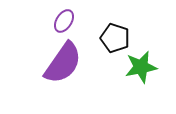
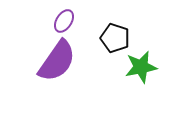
purple semicircle: moved 6 px left, 2 px up
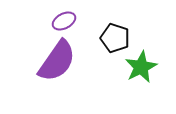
purple ellipse: rotated 30 degrees clockwise
green star: rotated 16 degrees counterclockwise
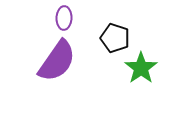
purple ellipse: moved 3 px up; rotated 60 degrees counterclockwise
green star: moved 1 px down; rotated 8 degrees counterclockwise
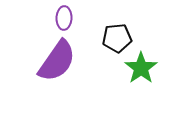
black pentagon: moved 2 px right; rotated 24 degrees counterclockwise
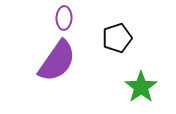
black pentagon: rotated 12 degrees counterclockwise
green star: moved 19 px down
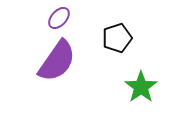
purple ellipse: moved 5 px left; rotated 40 degrees clockwise
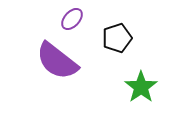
purple ellipse: moved 13 px right, 1 px down
purple semicircle: rotated 93 degrees clockwise
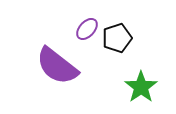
purple ellipse: moved 15 px right, 10 px down
purple semicircle: moved 5 px down
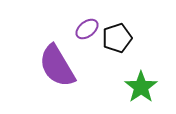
purple ellipse: rotated 10 degrees clockwise
purple semicircle: rotated 21 degrees clockwise
